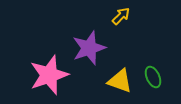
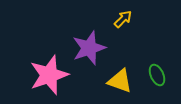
yellow arrow: moved 2 px right, 3 px down
green ellipse: moved 4 px right, 2 px up
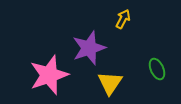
yellow arrow: rotated 18 degrees counterclockwise
green ellipse: moved 6 px up
yellow triangle: moved 10 px left, 2 px down; rotated 44 degrees clockwise
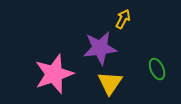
purple star: moved 11 px right; rotated 12 degrees clockwise
pink star: moved 5 px right, 1 px up
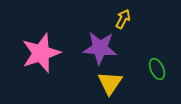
purple star: rotated 12 degrees clockwise
pink star: moved 13 px left, 21 px up
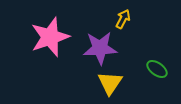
purple star: rotated 8 degrees counterclockwise
pink star: moved 9 px right, 16 px up
green ellipse: rotated 30 degrees counterclockwise
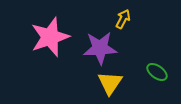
green ellipse: moved 3 px down
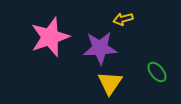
yellow arrow: rotated 132 degrees counterclockwise
green ellipse: rotated 15 degrees clockwise
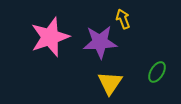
yellow arrow: rotated 84 degrees clockwise
purple star: moved 6 px up
green ellipse: rotated 70 degrees clockwise
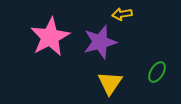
yellow arrow: moved 1 px left, 5 px up; rotated 78 degrees counterclockwise
pink star: rotated 9 degrees counterclockwise
purple star: rotated 12 degrees counterclockwise
